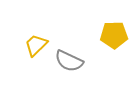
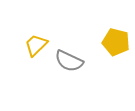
yellow pentagon: moved 2 px right, 7 px down; rotated 16 degrees clockwise
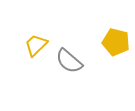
gray semicircle: rotated 16 degrees clockwise
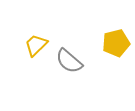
yellow pentagon: moved 1 px down; rotated 28 degrees counterclockwise
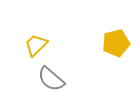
gray semicircle: moved 18 px left, 18 px down
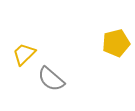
yellow trapezoid: moved 12 px left, 9 px down
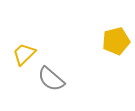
yellow pentagon: moved 2 px up
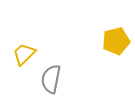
gray semicircle: rotated 60 degrees clockwise
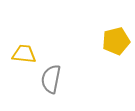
yellow trapezoid: rotated 50 degrees clockwise
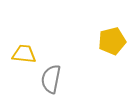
yellow pentagon: moved 4 px left
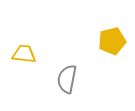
gray semicircle: moved 16 px right
